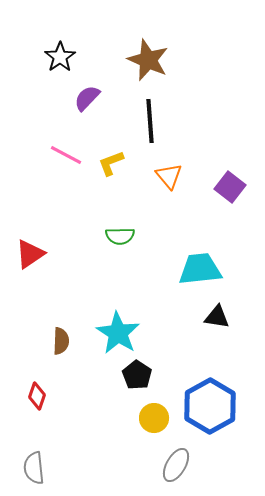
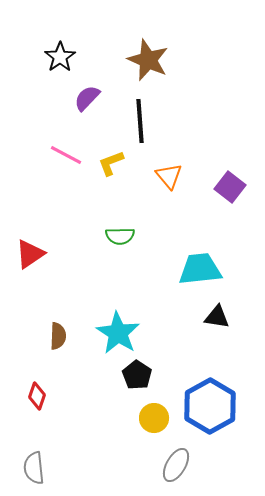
black line: moved 10 px left
brown semicircle: moved 3 px left, 5 px up
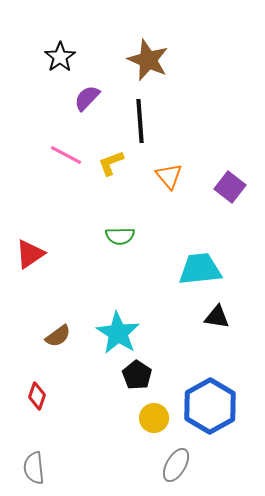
brown semicircle: rotated 52 degrees clockwise
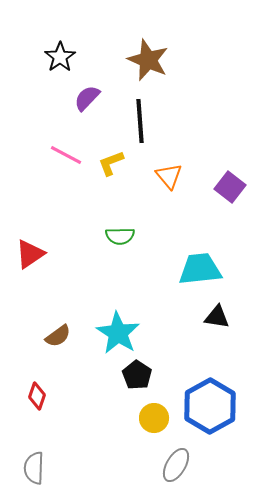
gray semicircle: rotated 8 degrees clockwise
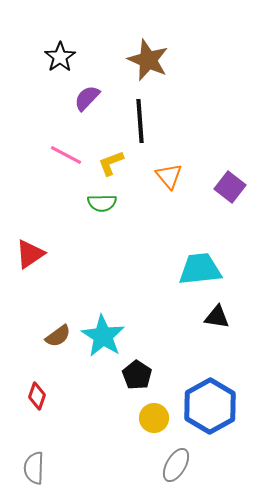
green semicircle: moved 18 px left, 33 px up
cyan star: moved 15 px left, 3 px down
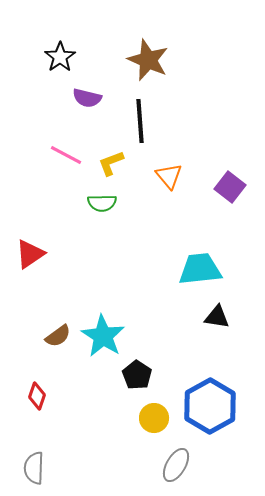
purple semicircle: rotated 120 degrees counterclockwise
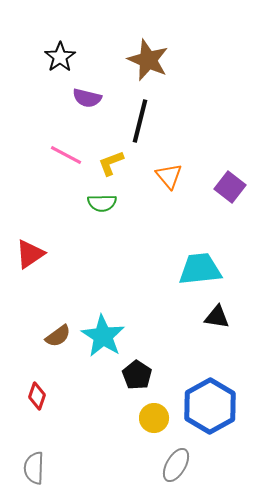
black line: rotated 18 degrees clockwise
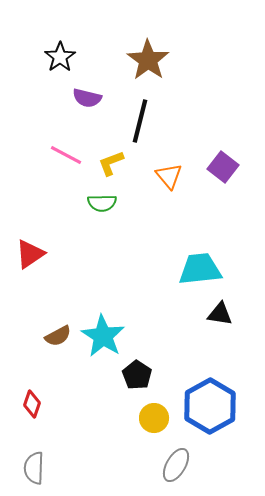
brown star: rotated 12 degrees clockwise
purple square: moved 7 px left, 20 px up
black triangle: moved 3 px right, 3 px up
brown semicircle: rotated 8 degrees clockwise
red diamond: moved 5 px left, 8 px down
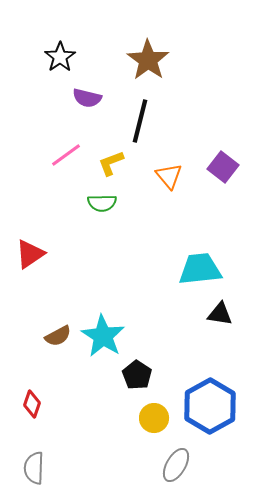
pink line: rotated 64 degrees counterclockwise
